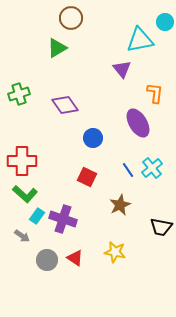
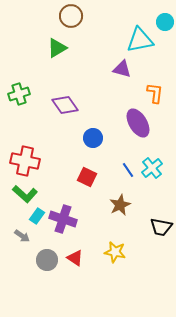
brown circle: moved 2 px up
purple triangle: rotated 36 degrees counterclockwise
red cross: moved 3 px right; rotated 12 degrees clockwise
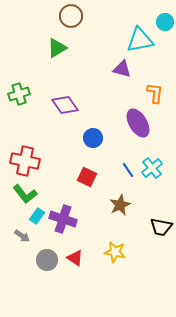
green L-shape: rotated 10 degrees clockwise
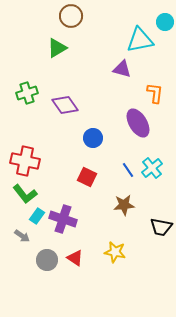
green cross: moved 8 px right, 1 px up
brown star: moved 4 px right; rotated 20 degrees clockwise
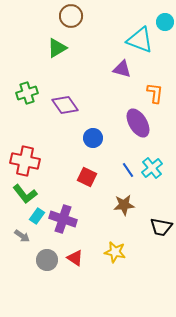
cyan triangle: rotated 32 degrees clockwise
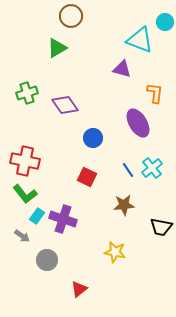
red triangle: moved 4 px right, 31 px down; rotated 48 degrees clockwise
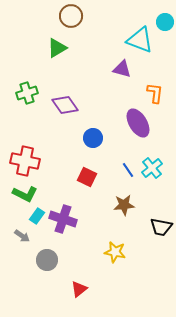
green L-shape: rotated 25 degrees counterclockwise
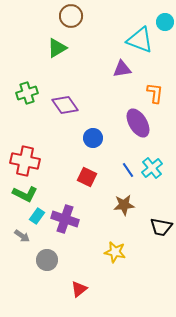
purple triangle: rotated 24 degrees counterclockwise
purple cross: moved 2 px right
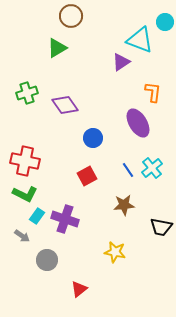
purple triangle: moved 1 px left, 7 px up; rotated 24 degrees counterclockwise
orange L-shape: moved 2 px left, 1 px up
red square: moved 1 px up; rotated 36 degrees clockwise
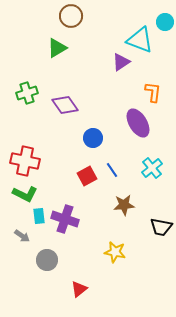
blue line: moved 16 px left
cyan rectangle: moved 2 px right; rotated 42 degrees counterclockwise
